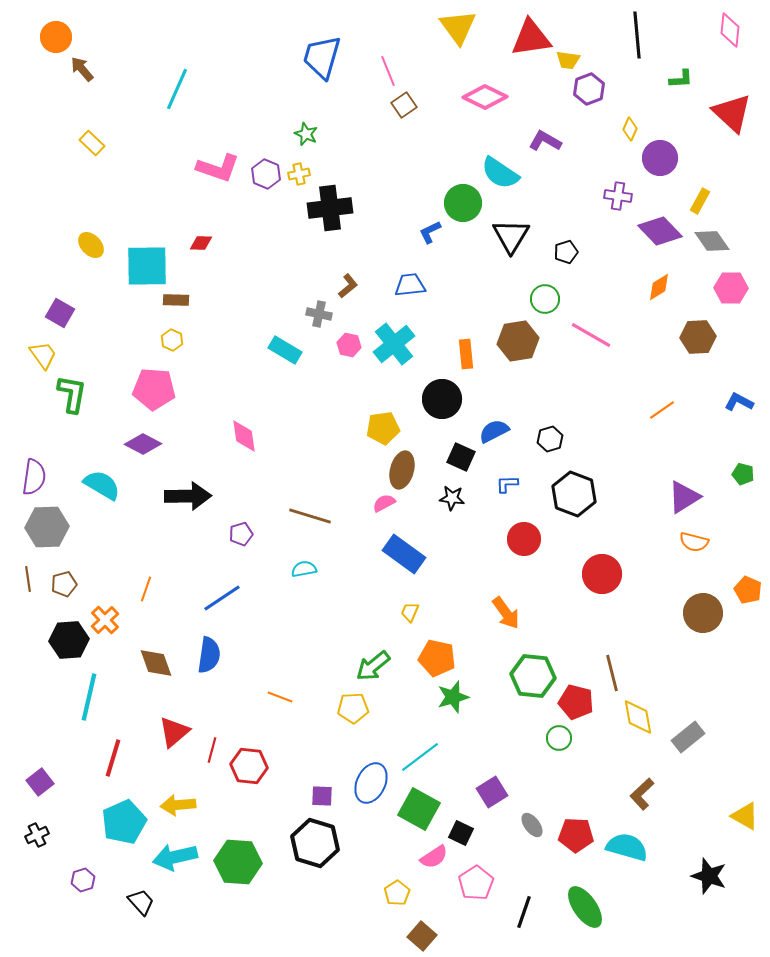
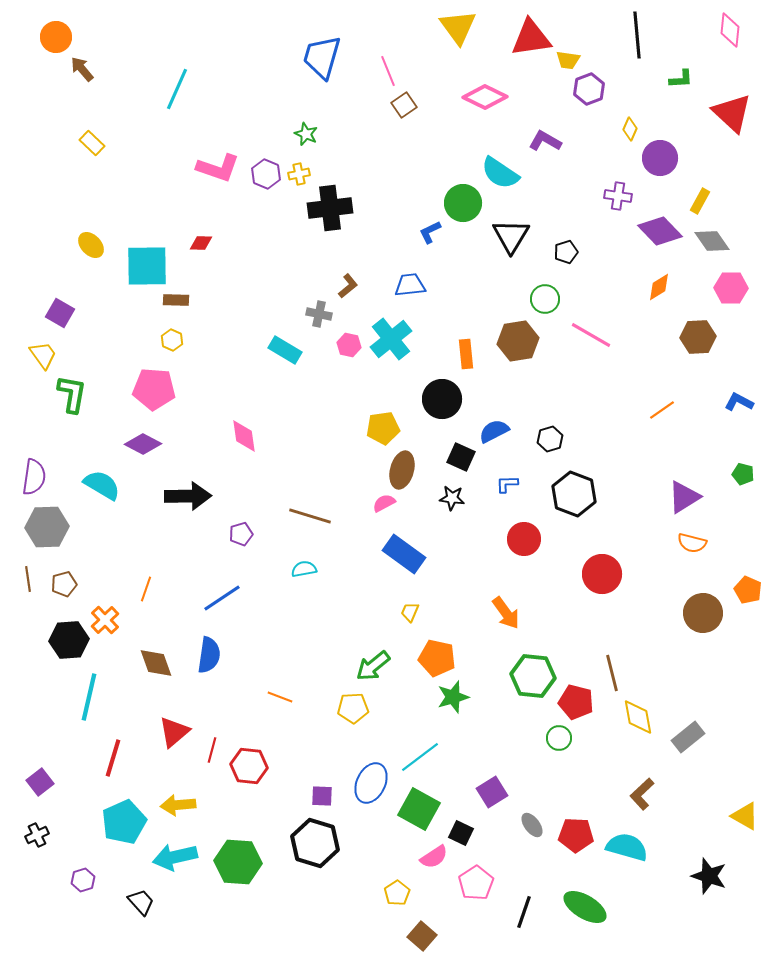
cyan cross at (394, 344): moved 3 px left, 5 px up
orange semicircle at (694, 542): moved 2 px left, 1 px down
green ellipse at (585, 907): rotated 24 degrees counterclockwise
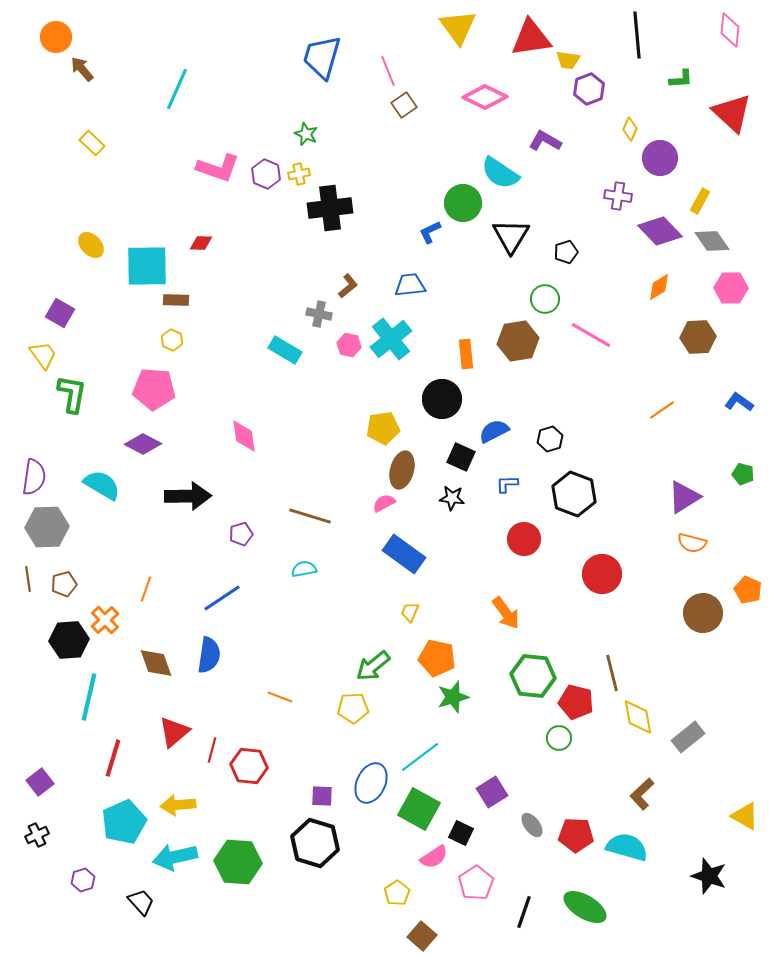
blue L-shape at (739, 402): rotated 8 degrees clockwise
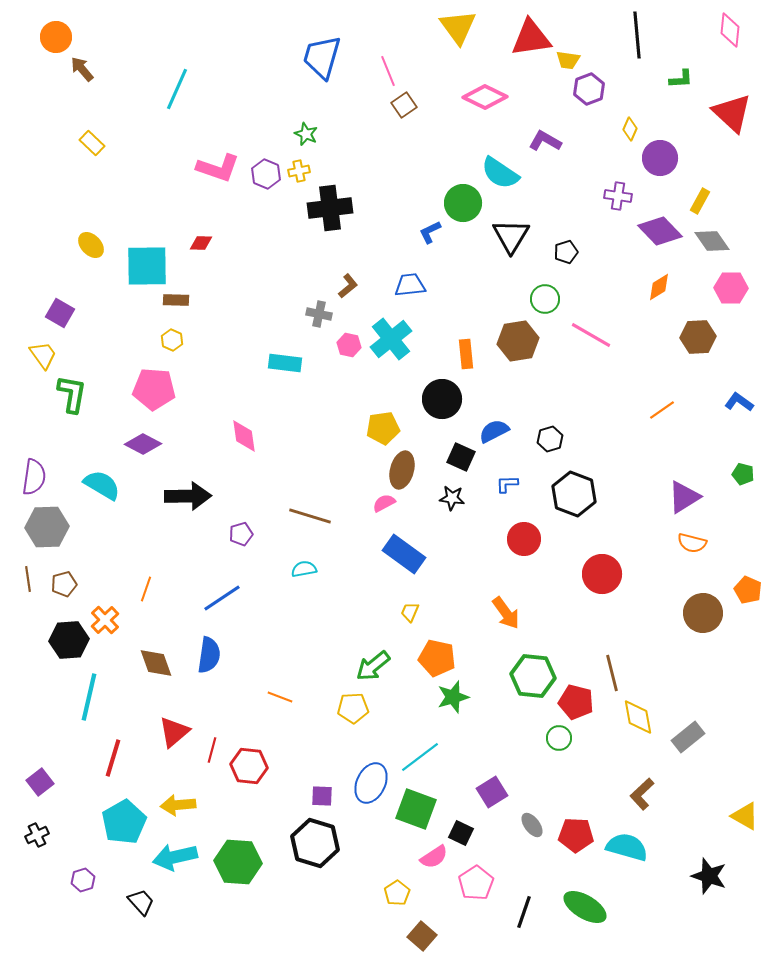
yellow cross at (299, 174): moved 3 px up
cyan rectangle at (285, 350): moved 13 px down; rotated 24 degrees counterclockwise
green square at (419, 809): moved 3 px left; rotated 9 degrees counterclockwise
cyan pentagon at (124, 822): rotated 6 degrees counterclockwise
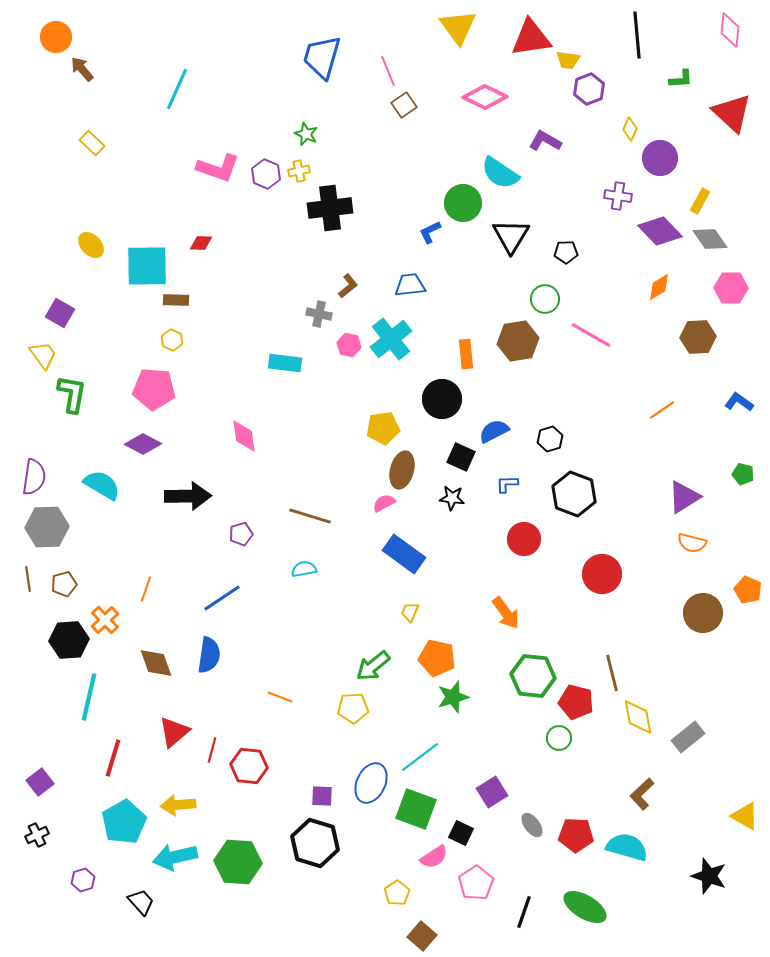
gray diamond at (712, 241): moved 2 px left, 2 px up
black pentagon at (566, 252): rotated 15 degrees clockwise
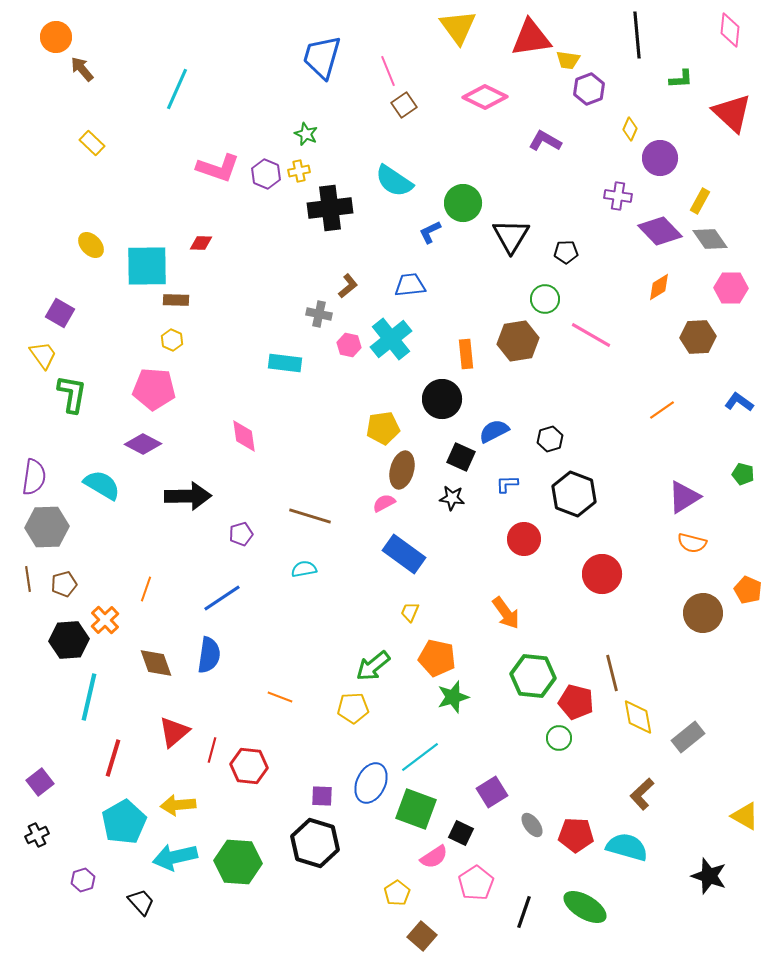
cyan semicircle at (500, 173): moved 106 px left, 8 px down
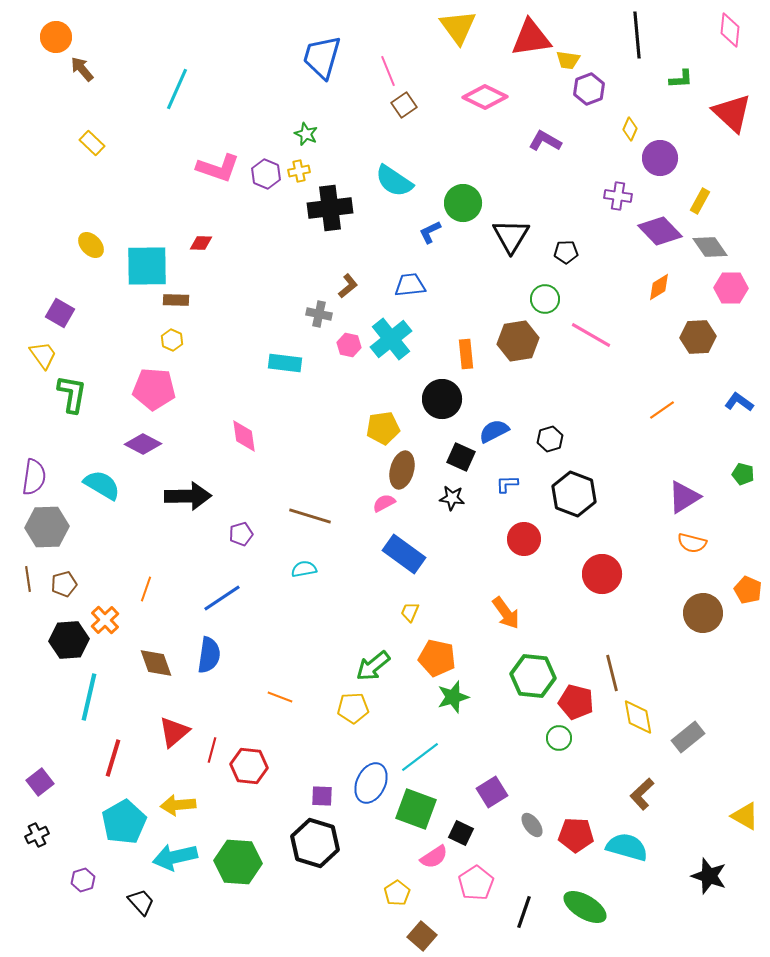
gray diamond at (710, 239): moved 8 px down
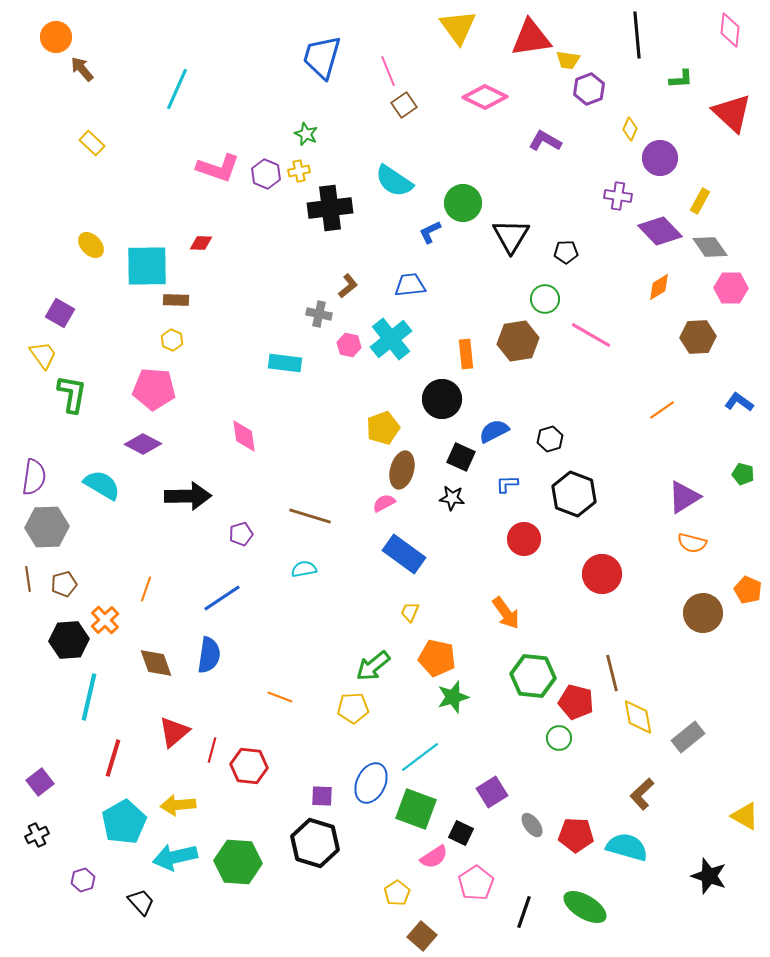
yellow pentagon at (383, 428): rotated 12 degrees counterclockwise
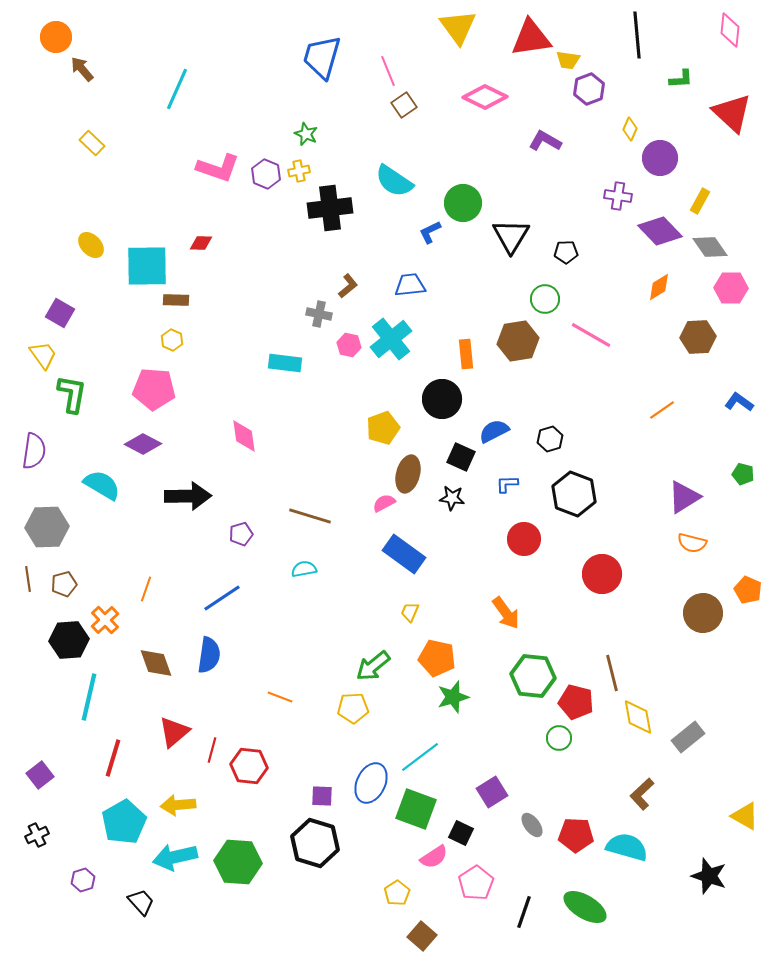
brown ellipse at (402, 470): moved 6 px right, 4 px down
purple semicircle at (34, 477): moved 26 px up
purple square at (40, 782): moved 7 px up
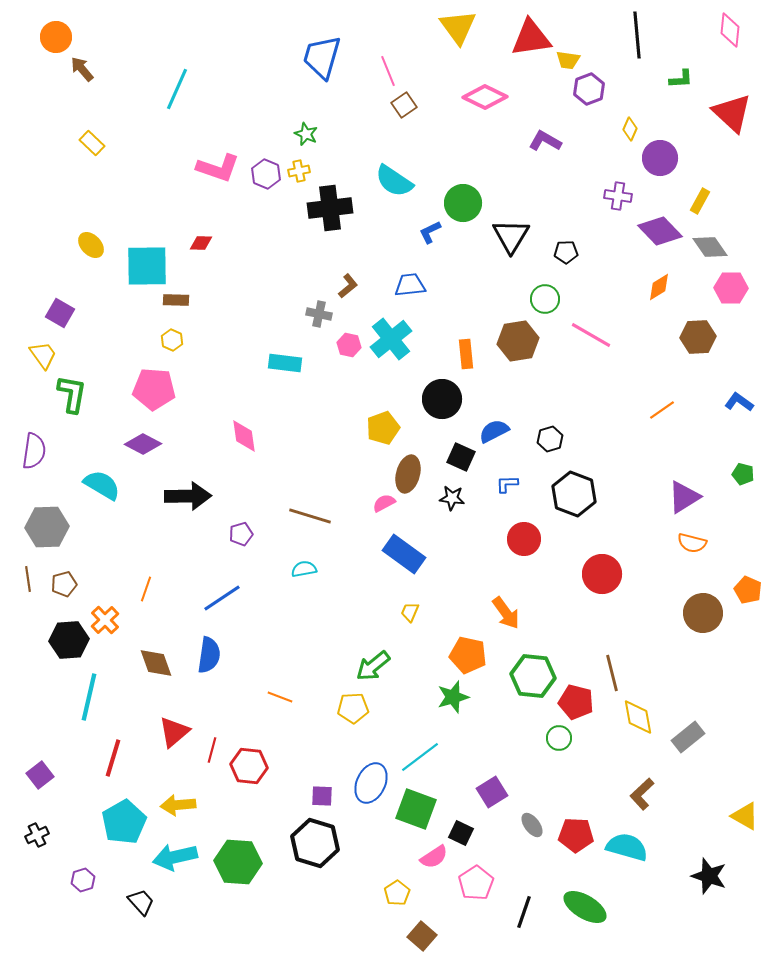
orange pentagon at (437, 658): moved 31 px right, 3 px up
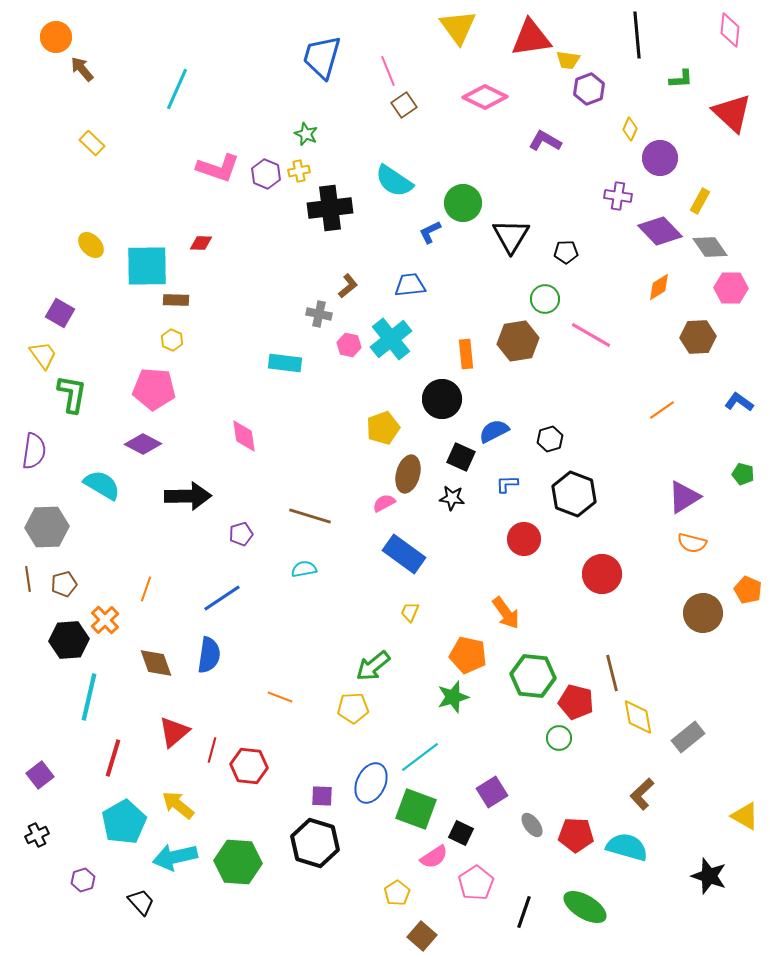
yellow arrow at (178, 805): rotated 44 degrees clockwise
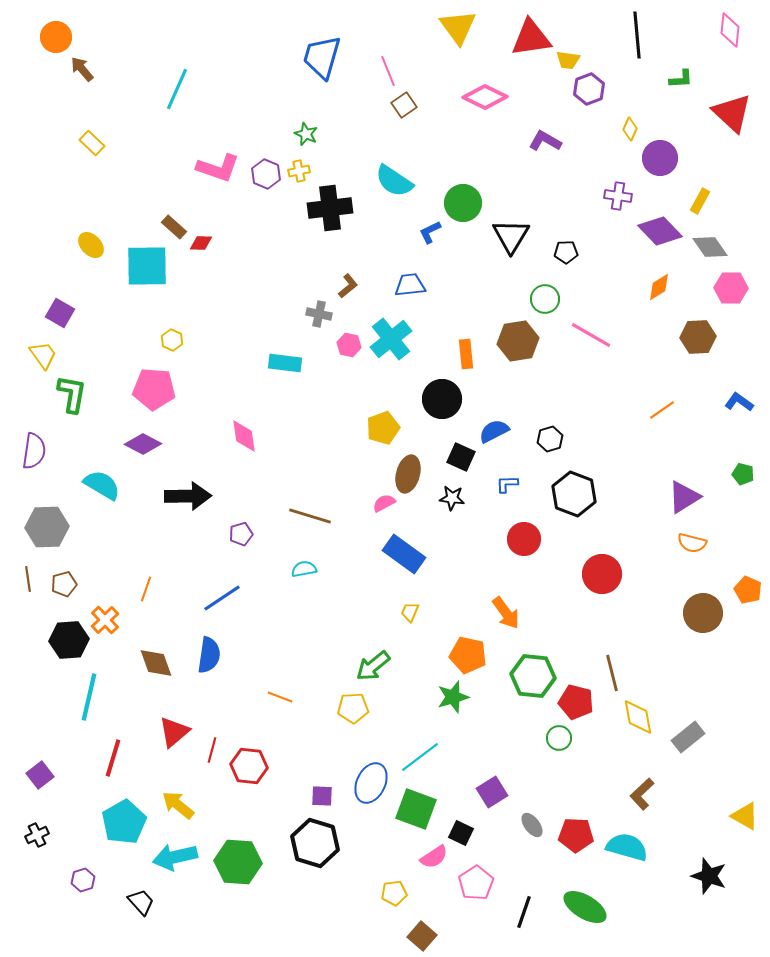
brown rectangle at (176, 300): moved 2 px left, 73 px up; rotated 40 degrees clockwise
yellow pentagon at (397, 893): moved 3 px left; rotated 25 degrees clockwise
